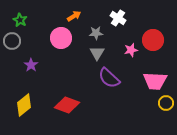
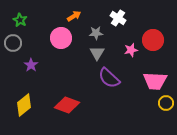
gray circle: moved 1 px right, 2 px down
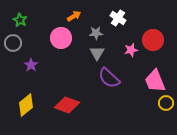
pink trapezoid: rotated 65 degrees clockwise
yellow diamond: moved 2 px right
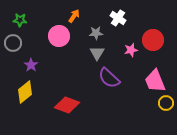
orange arrow: rotated 24 degrees counterclockwise
green star: rotated 24 degrees counterclockwise
pink circle: moved 2 px left, 2 px up
yellow diamond: moved 1 px left, 13 px up
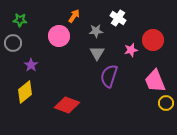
gray star: moved 2 px up
purple semicircle: moved 2 px up; rotated 65 degrees clockwise
